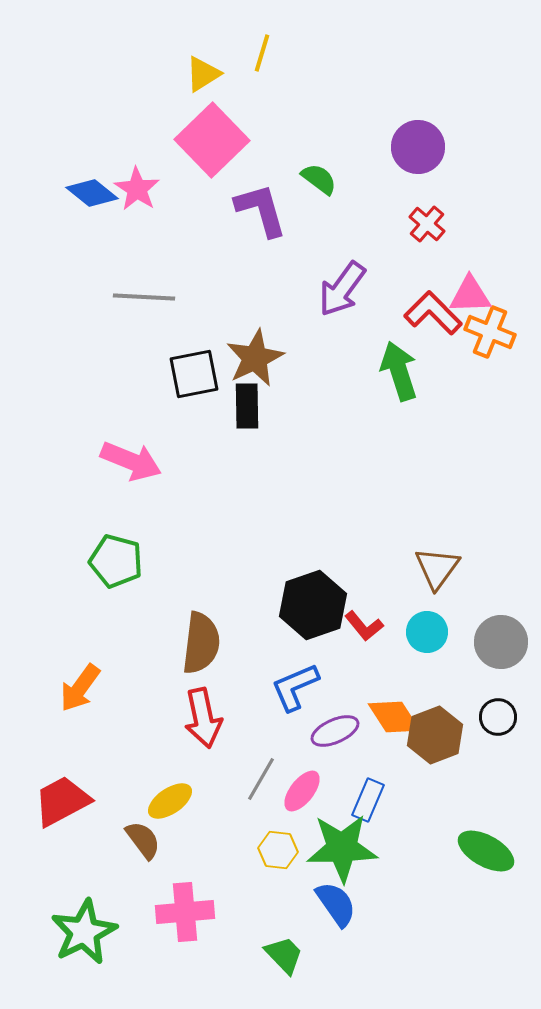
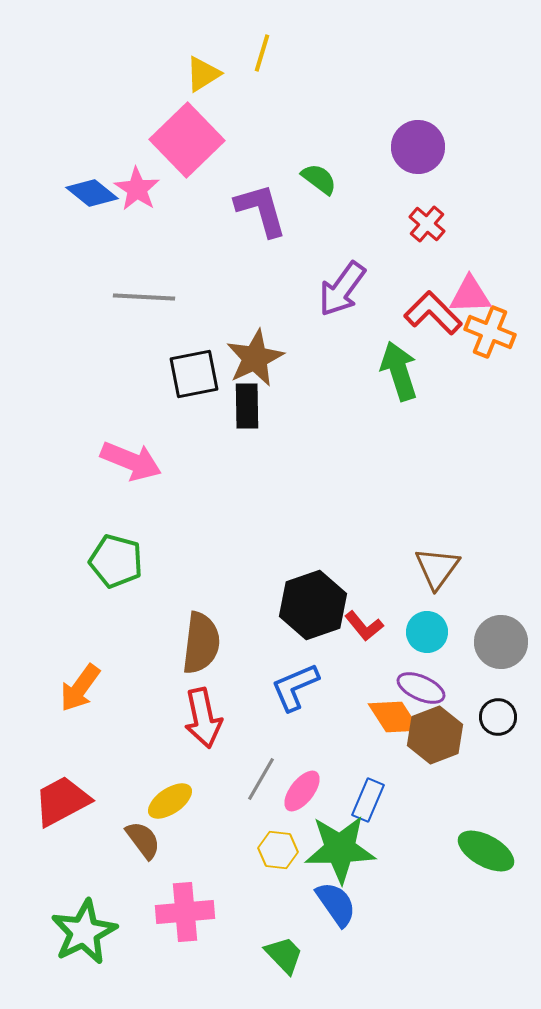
pink square at (212, 140): moved 25 px left
purple ellipse at (335, 731): moved 86 px right, 43 px up; rotated 48 degrees clockwise
green star at (342, 848): moved 2 px left, 1 px down
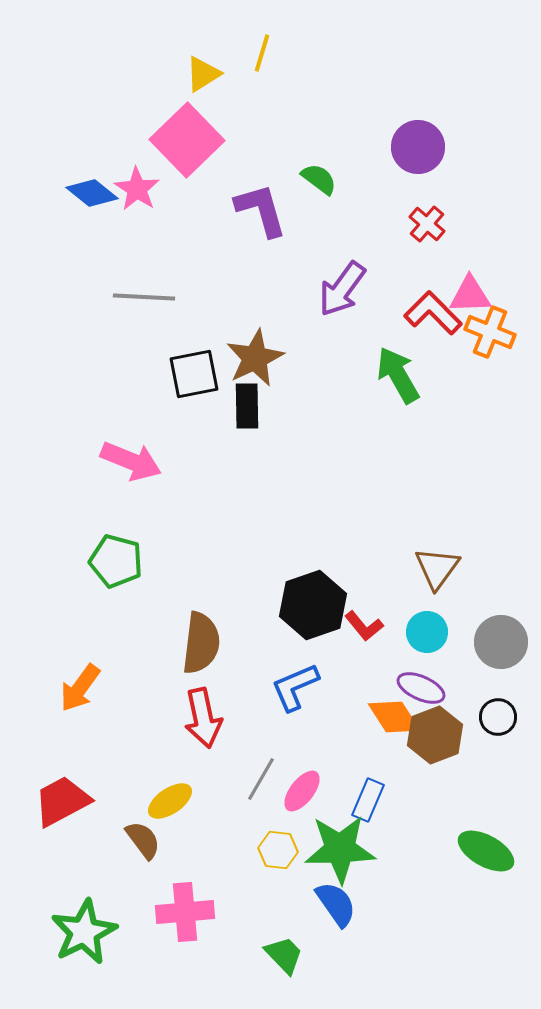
green arrow at (399, 371): moved 1 px left, 4 px down; rotated 12 degrees counterclockwise
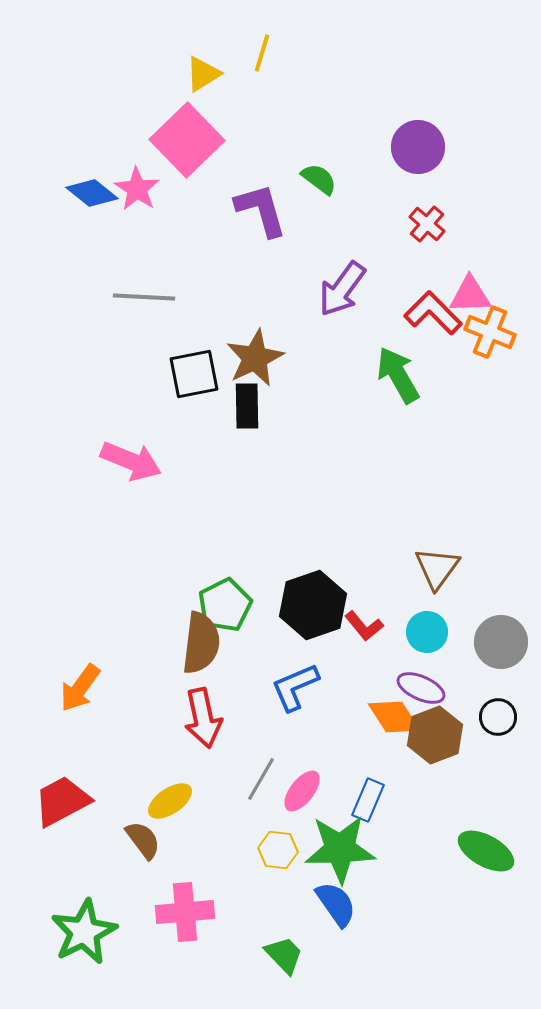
green pentagon at (116, 561): moved 109 px right, 44 px down; rotated 30 degrees clockwise
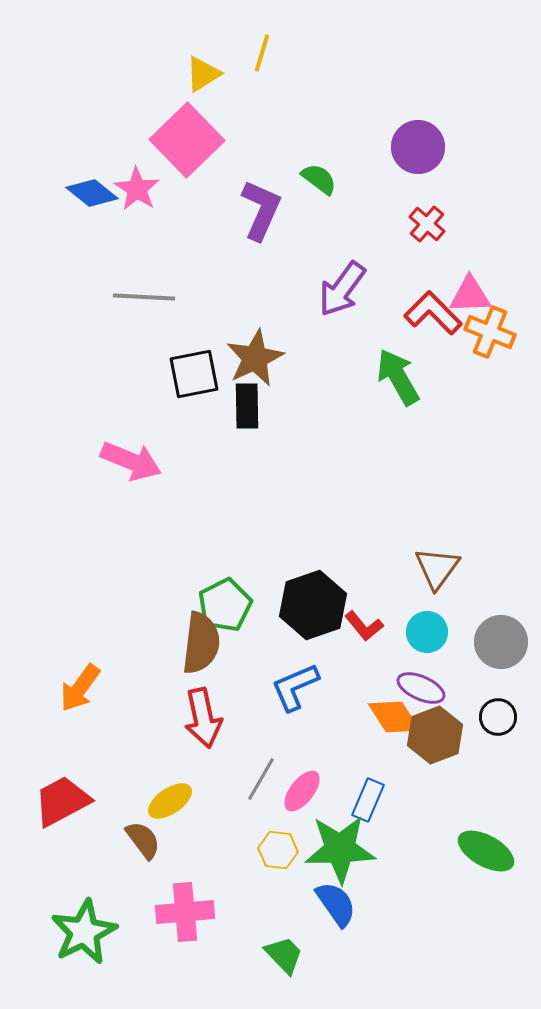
purple L-shape at (261, 210): rotated 40 degrees clockwise
green arrow at (398, 375): moved 2 px down
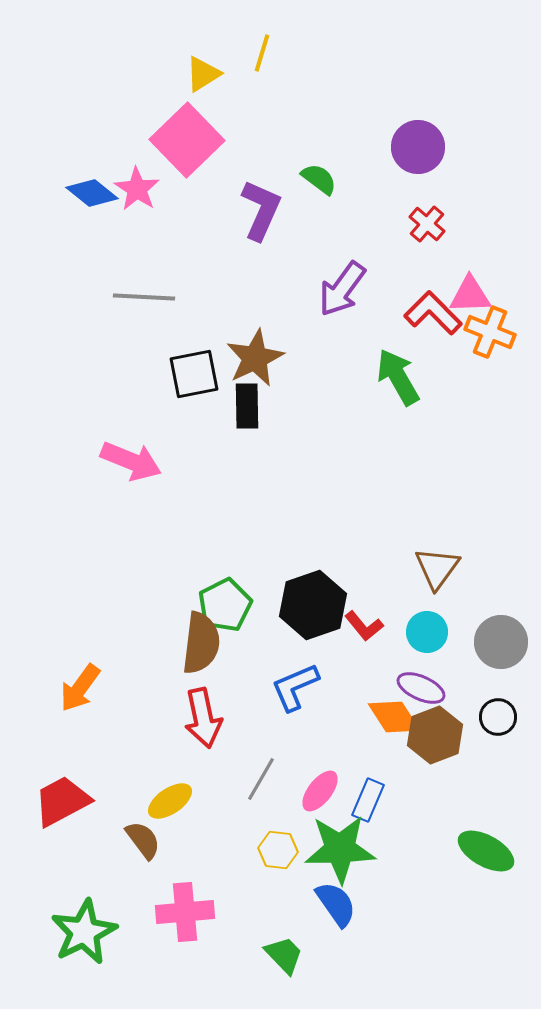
pink ellipse at (302, 791): moved 18 px right
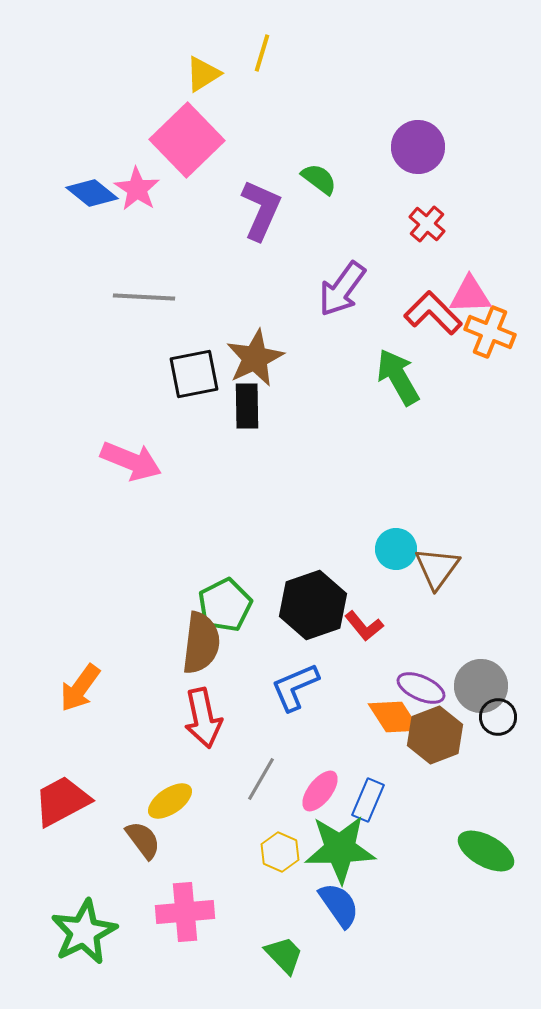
cyan circle at (427, 632): moved 31 px left, 83 px up
gray circle at (501, 642): moved 20 px left, 44 px down
yellow hexagon at (278, 850): moved 2 px right, 2 px down; rotated 18 degrees clockwise
blue semicircle at (336, 904): moved 3 px right, 1 px down
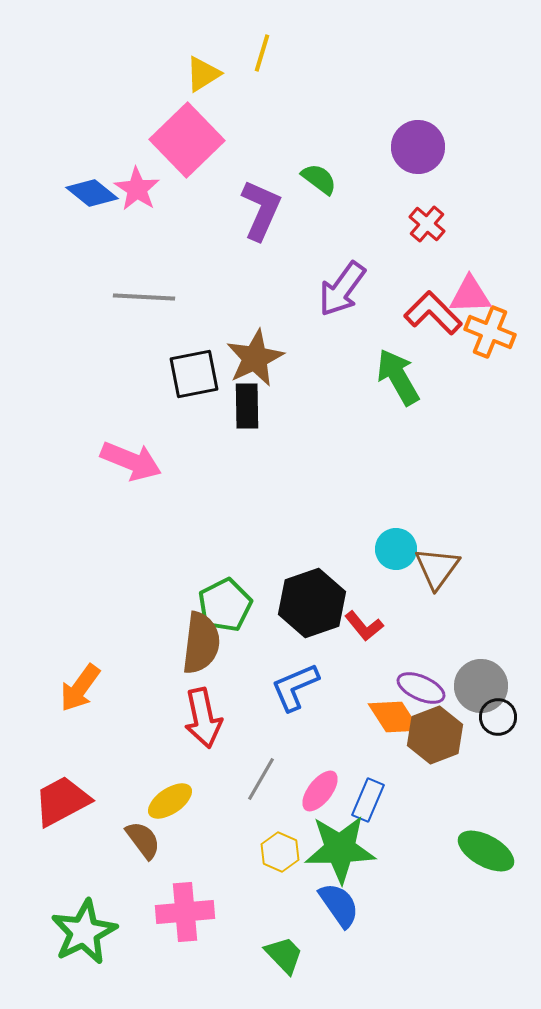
black hexagon at (313, 605): moved 1 px left, 2 px up
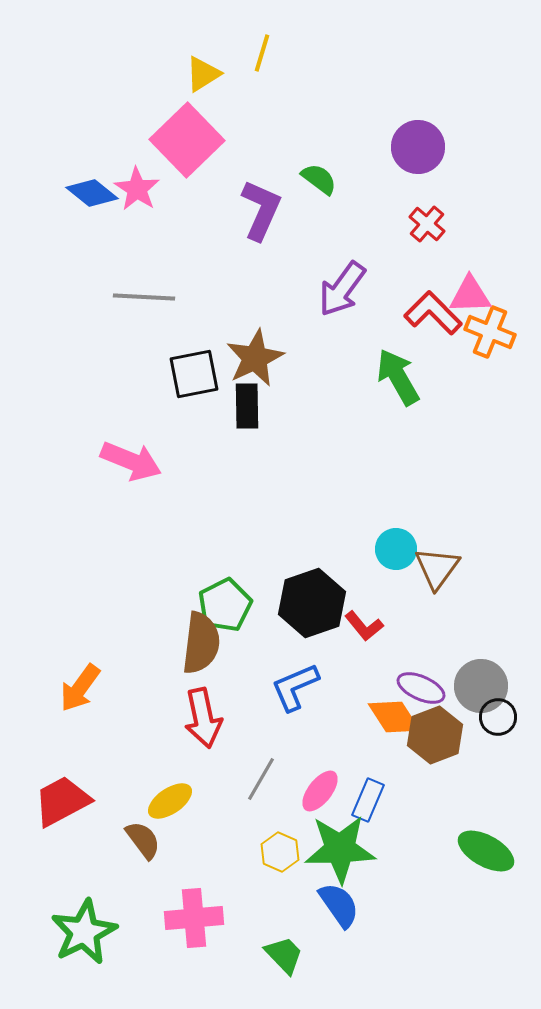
pink cross at (185, 912): moved 9 px right, 6 px down
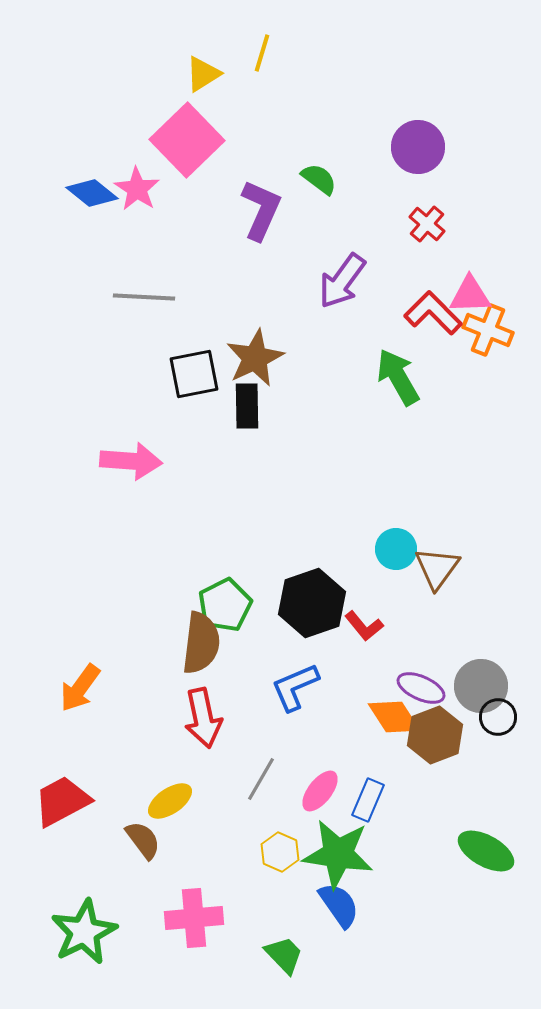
purple arrow at (342, 289): moved 8 px up
orange cross at (490, 332): moved 2 px left, 2 px up
pink arrow at (131, 461): rotated 18 degrees counterclockwise
green star at (340, 849): moved 2 px left, 5 px down; rotated 10 degrees clockwise
